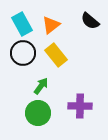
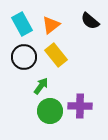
black circle: moved 1 px right, 4 px down
green circle: moved 12 px right, 2 px up
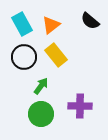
green circle: moved 9 px left, 3 px down
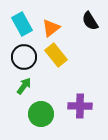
black semicircle: rotated 18 degrees clockwise
orange triangle: moved 3 px down
green arrow: moved 17 px left
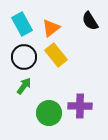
green circle: moved 8 px right, 1 px up
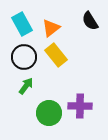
green arrow: moved 2 px right
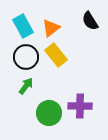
cyan rectangle: moved 1 px right, 2 px down
black circle: moved 2 px right
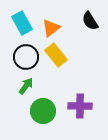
cyan rectangle: moved 1 px left, 3 px up
green circle: moved 6 px left, 2 px up
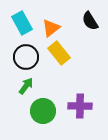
yellow rectangle: moved 3 px right, 2 px up
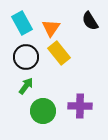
orange triangle: rotated 18 degrees counterclockwise
